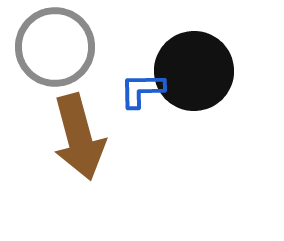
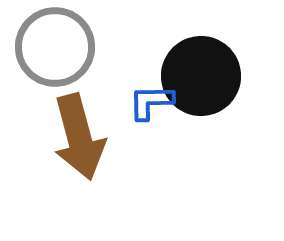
black circle: moved 7 px right, 5 px down
blue L-shape: moved 9 px right, 12 px down
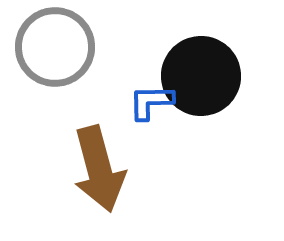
brown arrow: moved 20 px right, 32 px down
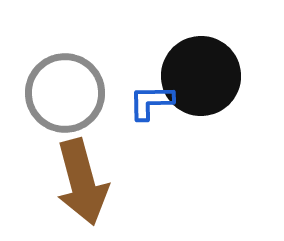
gray circle: moved 10 px right, 46 px down
brown arrow: moved 17 px left, 13 px down
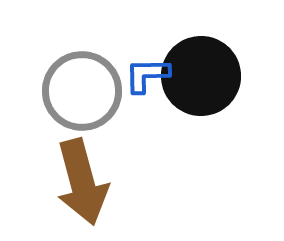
gray circle: moved 17 px right, 2 px up
blue L-shape: moved 4 px left, 27 px up
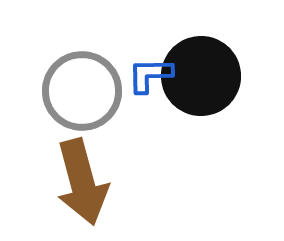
blue L-shape: moved 3 px right
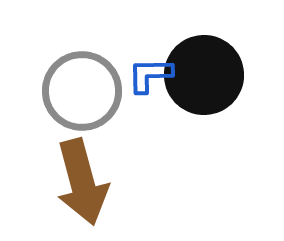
black circle: moved 3 px right, 1 px up
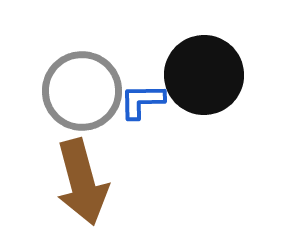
blue L-shape: moved 8 px left, 26 px down
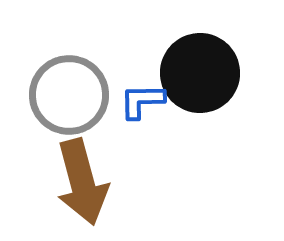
black circle: moved 4 px left, 2 px up
gray circle: moved 13 px left, 4 px down
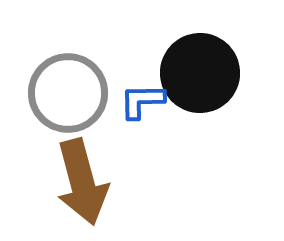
gray circle: moved 1 px left, 2 px up
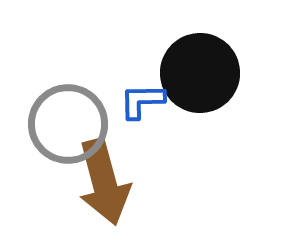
gray circle: moved 31 px down
brown arrow: moved 22 px right
